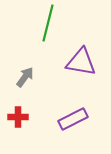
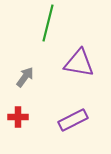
purple triangle: moved 2 px left, 1 px down
purple rectangle: moved 1 px down
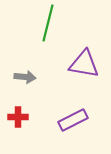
purple triangle: moved 5 px right, 1 px down
gray arrow: rotated 60 degrees clockwise
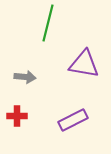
red cross: moved 1 px left, 1 px up
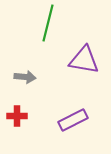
purple triangle: moved 4 px up
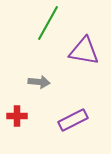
green line: rotated 15 degrees clockwise
purple triangle: moved 9 px up
gray arrow: moved 14 px right, 5 px down
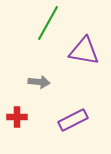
red cross: moved 1 px down
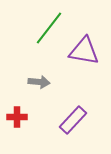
green line: moved 1 px right, 5 px down; rotated 9 degrees clockwise
purple rectangle: rotated 20 degrees counterclockwise
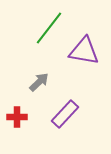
gray arrow: rotated 50 degrees counterclockwise
purple rectangle: moved 8 px left, 6 px up
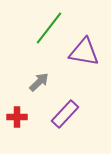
purple triangle: moved 1 px down
